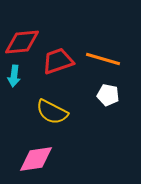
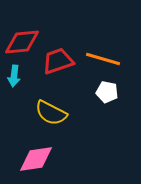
white pentagon: moved 1 px left, 3 px up
yellow semicircle: moved 1 px left, 1 px down
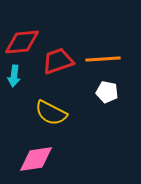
orange line: rotated 20 degrees counterclockwise
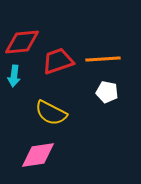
pink diamond: moved 2 px right, 4 px up
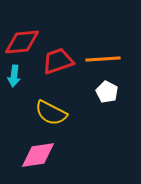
white pentagon: rotated 15 degrees clockwise
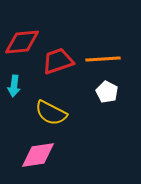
cyan arrow: moved 10 px down
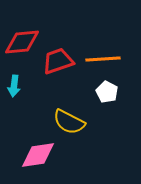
yellow semicircle: moved 18 px right, 9 px down
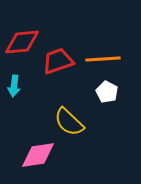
yellow semicircle: rotated 16 degrees clockwise
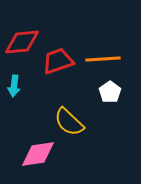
white pentagon: moved 3 px right; rotated 10 degrees clockwise
pink diamond: moved 1 px up
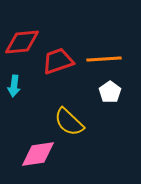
orange line: moved 1 px right
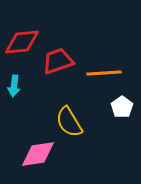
orange line: moved 14 px down
white pentagon: moved 12 px right, 15 px down
yellow semicircle: rotated 16 degrees clockwise
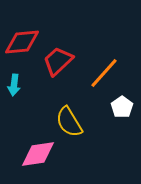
red trapezoid: rotated 24 degrees counterclockwise
orange line: rotated 44 degrees counterclockwise
cyan arrow: moved 1 px up
